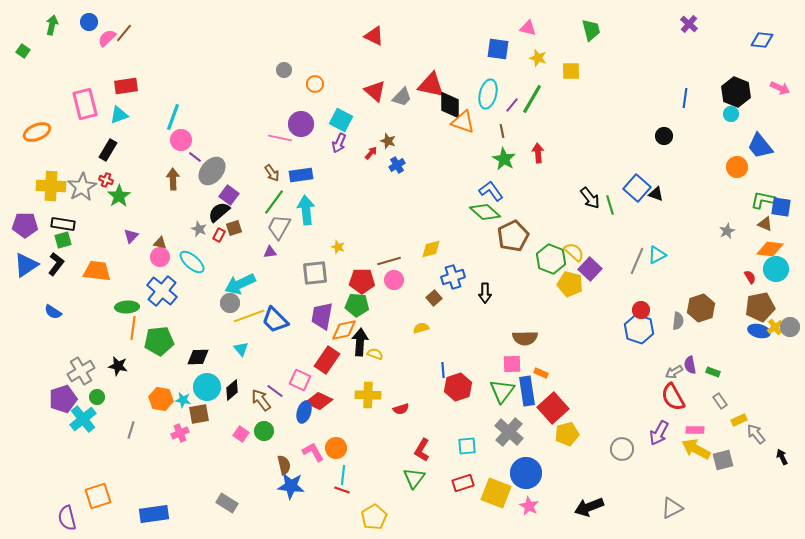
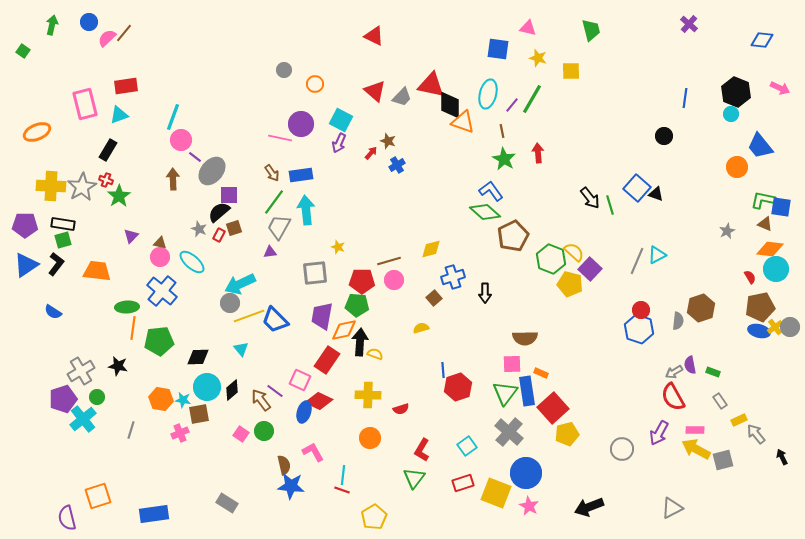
purple square at (229, 195): rotated 36 degrees counterclockwise
green triangle at (502, 391): moved 3 px right, 2 px down
cyan square at (467, 446): rotated 30 degrees counterclockwise
orange circle at (336, 448): moved 34 px right, 10 px up
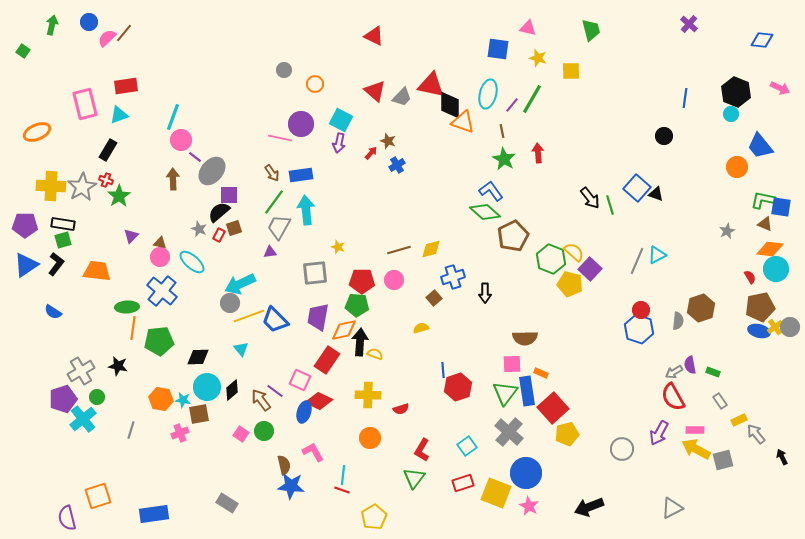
purple arrow at (339, 143): rotated 12 degrees counterclockwise
brown line at (389, 261): moved 10 px right, 11 px up
purple trapezoid at (322, 316): moved 4 px left, 1 px down
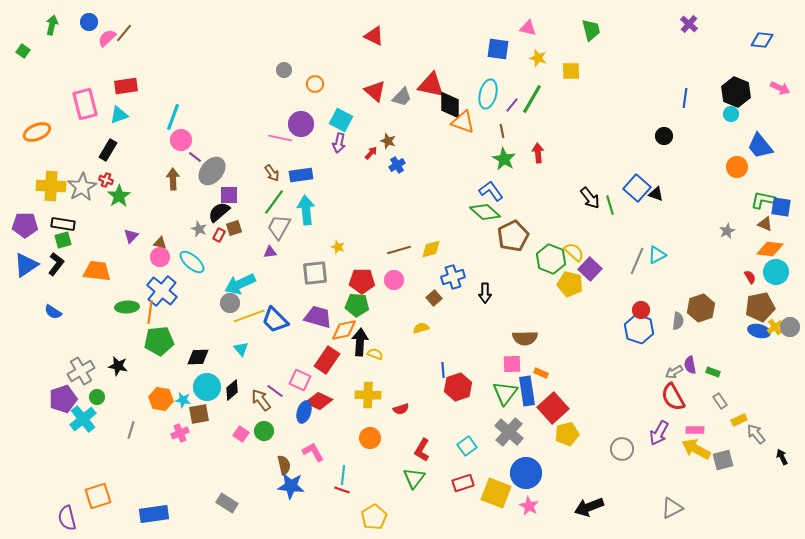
cyan circle at (776, 269): moved 3 px down
purple trapezoid at (318, 317): rotated 96 degrees clockwise
orange line at (133, 328): moved 17 px right, 16 px up
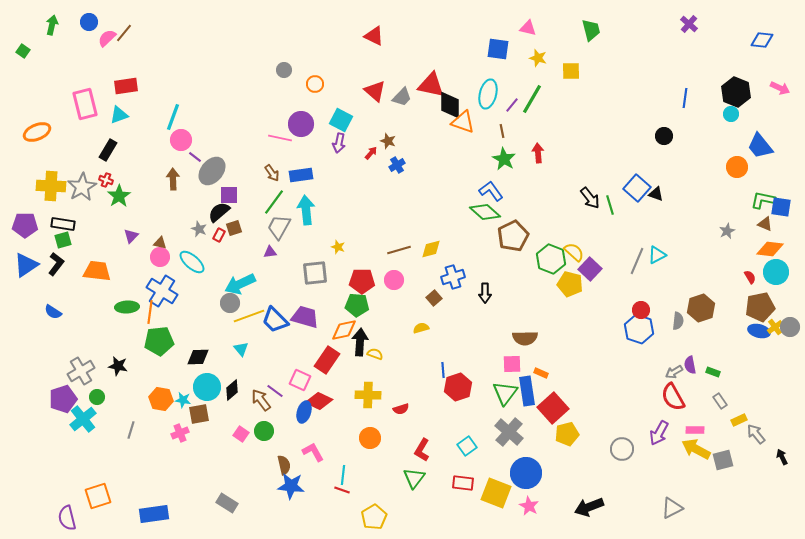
blue cross at (162, 291): rotated 8 degrees counterclockwise
purple trapezoid at (318, 317): moved 13 px left
red rectangle at (463, 483): rotated 25 degrees clockwise
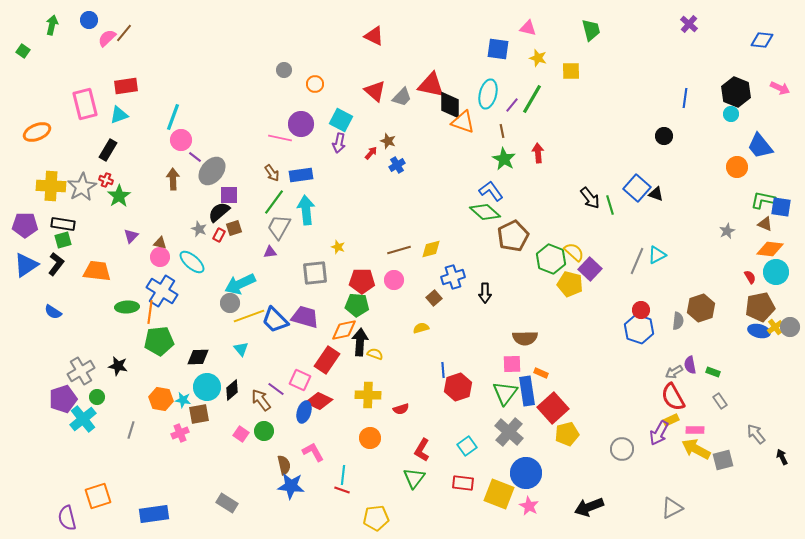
blue circle at (89, 22): moved 2 px up
purple line at (275, 391): moved 1 px right, 2 px up
yellow rectangle at (739, 420): moved 68 px left
yellow square at (496, 493): moved 3 px right, 1 px down
yellow pentagon at (374, 517): moved 2 px right, 1 px down; rotated 25 degrees clockwise
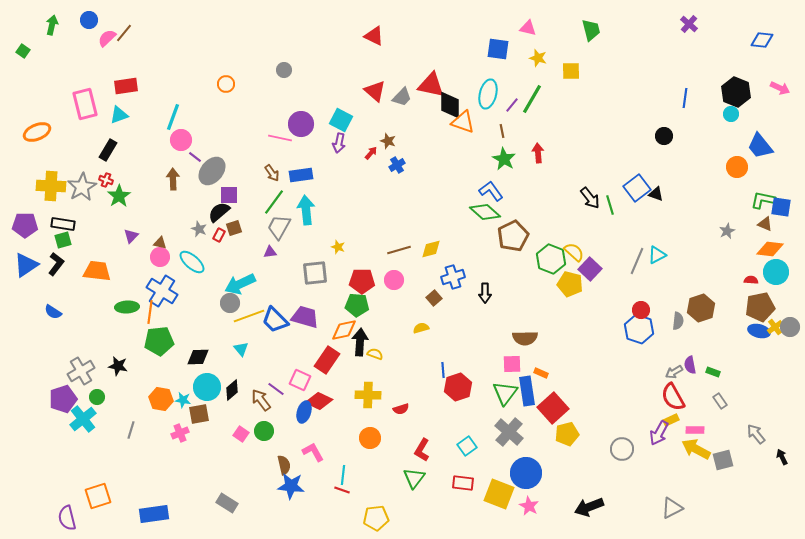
orange circle at (315, 84): moved 89 px left
blue square at (637, 188): rotated 12 degrees clockwise
red semicircle at (750, 277): moved 1 px right, 3 px down; rotated 56 degrees counterclockwise
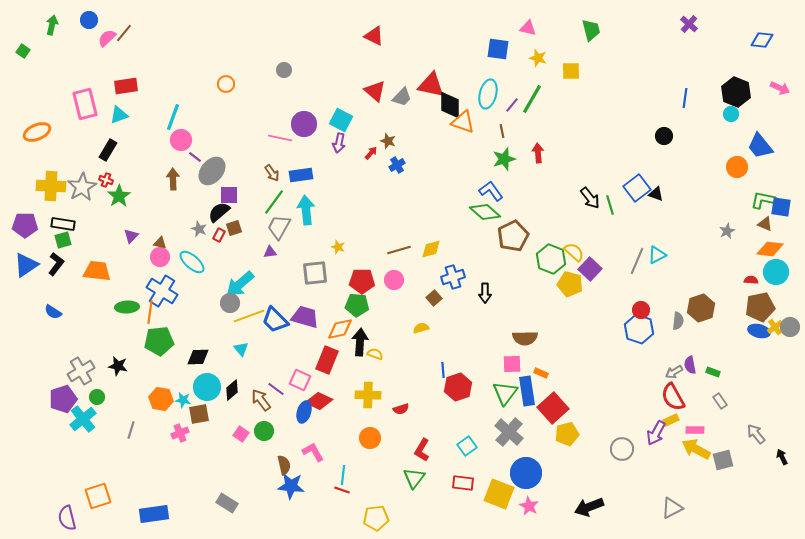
purple circle at (301, 124): moved 3 px right
green star at (504, 159): rotated 25 degrees clockwise
cyan arrow at (240, 284): rotated 16 degrees counterclockwise
orange diamond at (344, 330): moved 4 px left, 1 px up
red rectangle at (327, 360): rotated 12 degrees counterclockwise
purple arrow at (659, 433): moved 3 px left
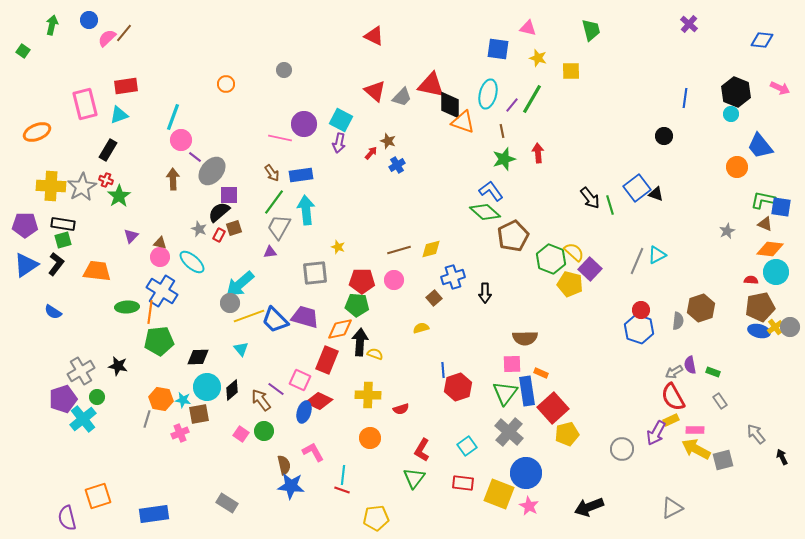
gray line at (131, 430): moved 16 px right, 11 px up
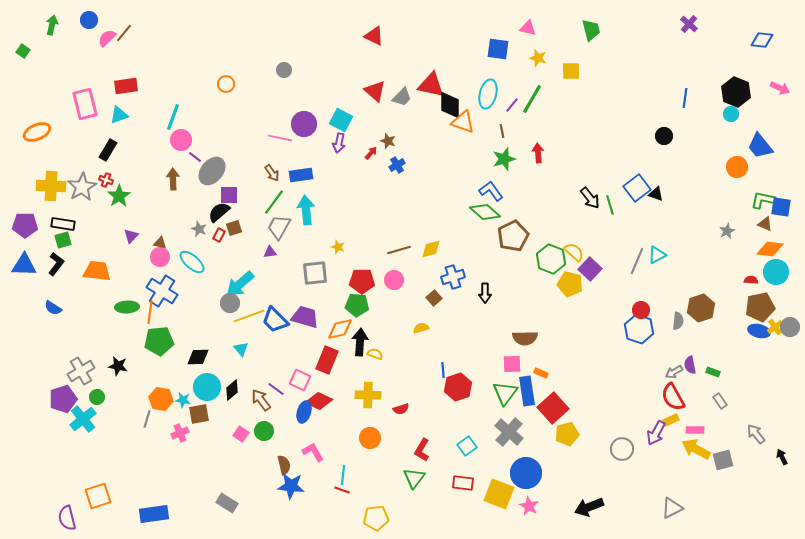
blue triangle at (26, 265): moved 2 px left; rotated 36 degrees clockwise
blue semicircle at (53, 312): moved 4 px up
